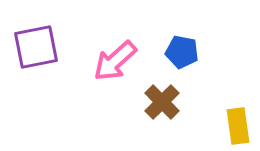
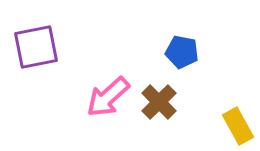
pink arrow: moved 7 px left, 36 px down
brown cross: moved 3 px left
yellow rectangle: rotated 21 degrees counterclockwise
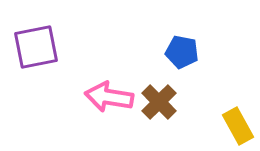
pink arrow: moved 1 px right; rotated 51 degrees clockwise
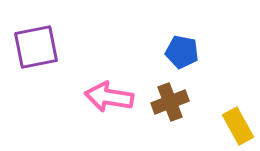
brown cross: moved 11 px right; rotated 24 degrees clockwise
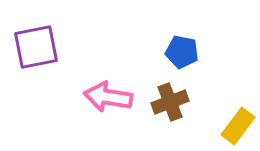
pink arrow: moved 1 px left
yellow rectangle: rotated 66 degrees clockwise
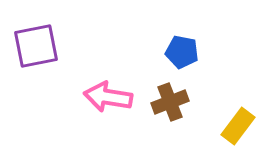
purple square: moved 1 px up
